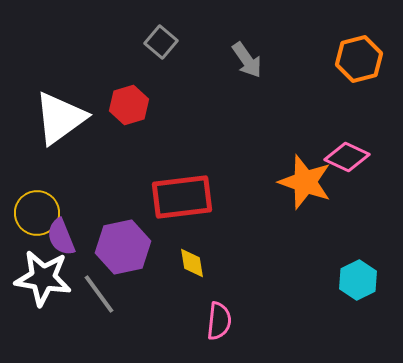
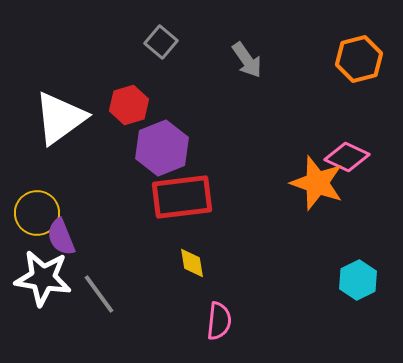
orange star: moved 12 px right, 1 px down
purple hexagon: moved 39 px right, 99 px up; rotated 10 degrees counterclockwise
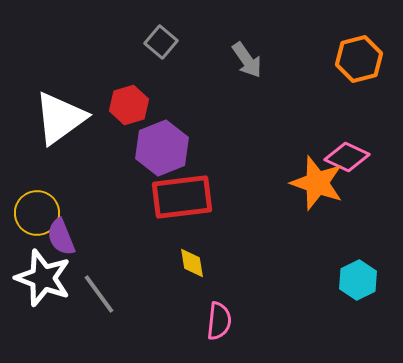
white star: rotated 12 degrees clockwise
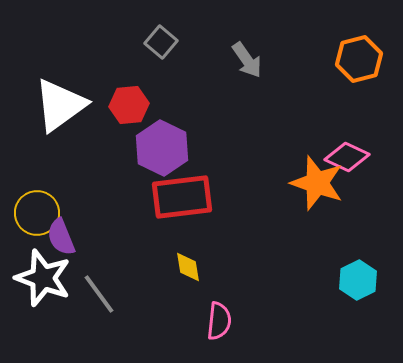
red hexagon: rotated 12 degrees clockwise
white triangle: moved 13 px up
purple hexagon: rotated 12 degrees counterclockwise
yellow diamond: moved 4 px left, 4 px down
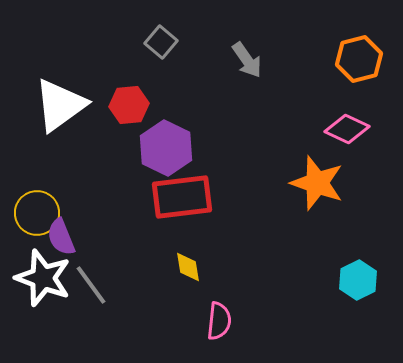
purple hexagon: moved 4 px right
pink diamond: moved 28 px up
gray line: moved 8 px left, 9 px up
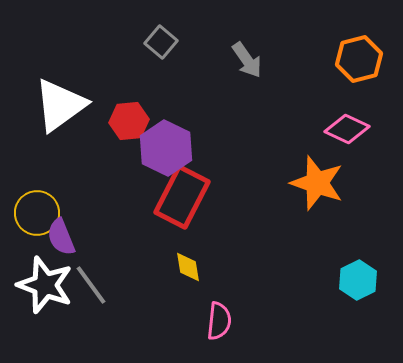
red hexagon: moved 16 px down
red rectangle: rotated 56 degrees counterclockwise
white star: moved 2 px right, 7 px down
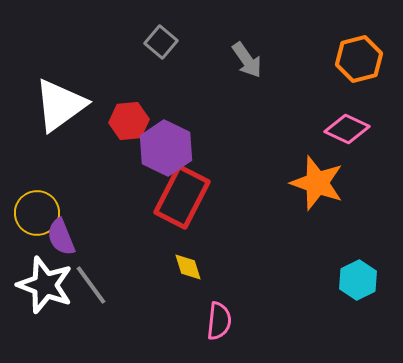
yellow diamond: rotated 8 degrees counterclockwise
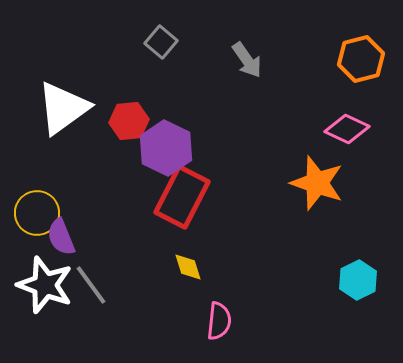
orange hexagon: moved 2 px right
white triangle: moved 3 px right, 3 px down
